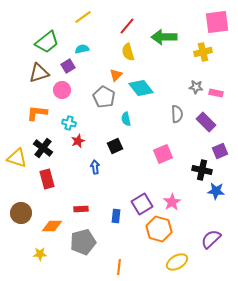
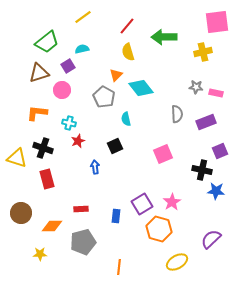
purple rectangle at (206, 122): rotated 66 degrees counterclockwise
black cross at (43, 148): rotated 18 degrees counterclockwise
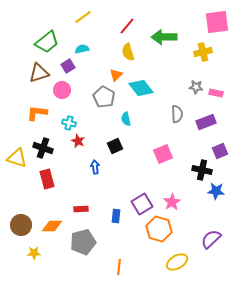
red star at (78, 141): rotated 24 degrees counterclockwise
brown circle at (21, 213): moved 12 px down
yellow star at (40, 254): moved 6 px left, 1 px up
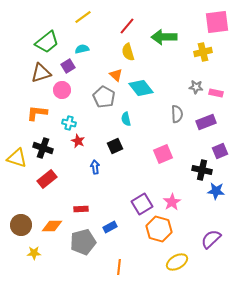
brown triangle at (39, 73): moved 2 px right
orange triangle at (116, 75): rotated 32 degrees counterclockwise
red rectangle at (47, 179): rotated 66 degrees clockwise
blue rectangle at (116, 216): moved 6 px left, 11 px down; rotated 56 degrees clockwise
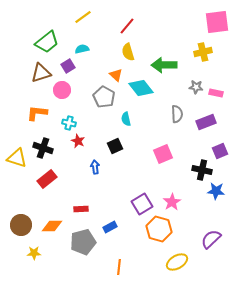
green arrow at (164, 37): moved 28 px down
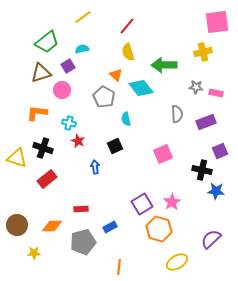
brown circle at (21, 225): moved 4 px left
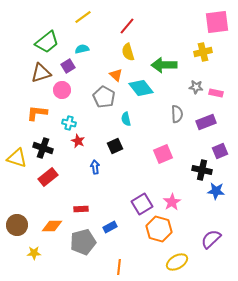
red rectangle at (47, 179): moved 1 px right, 2 px up
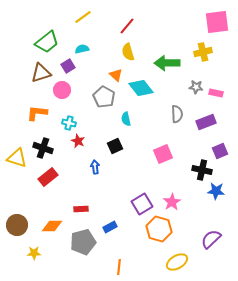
green arrow at (164, 65): moved 3 px right, 2 px up
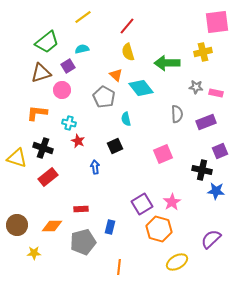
blue rectangle at (110, 227): rotated 48 degrees counterclockwise
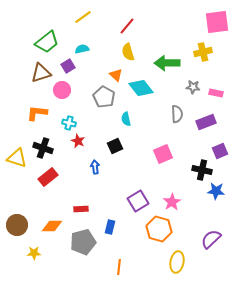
gray star at (196, 87): moved 3 px left
purple square at (142, 204): moved 4 px left, 3 px up
yellow ellipse at (177, 262): rotated 50 degrees counterclockwise
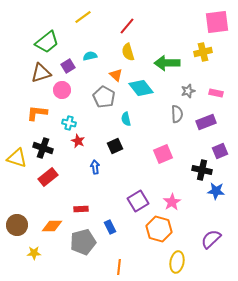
cyan semicircle at (82, 49): moved 8 px right, 7 px down
gray star at (193, 87): moved 5 px left, 4 px down; rotated 24 degrees counterclockwise
blue rectangle at (110, 227): rotated 40 degrees counterclockwise
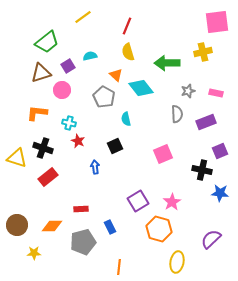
red line at (127, 26): rotated 18 degrees counterclockwise
blue star at (216, 191): moved 4 px right, 2 px down
